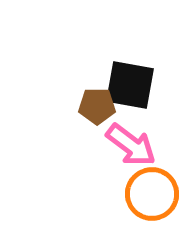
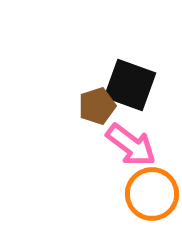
black square: rotated 10 degrees clockwise
brown pentagon: rotated 18 degrees counterclockwise
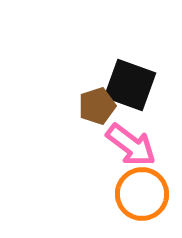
orange circle: moved 10 px left
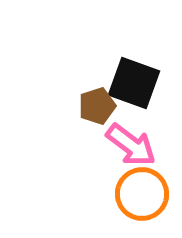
black square: moved 4 px right, 2 px up
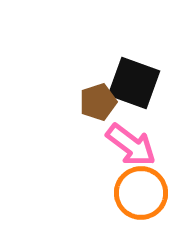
brown pentagon: moved 1 px right, 4 px up
orange circle: moved 1 px left, 1 px up
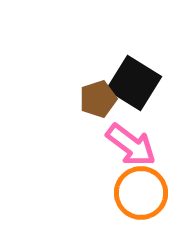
black square: rotated 12 degrees clockwise
brown pentagon: moved 3 px up
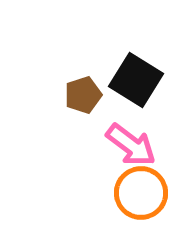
black square: moved 2 px right, 3 px up
brown pentagon: moved 15 px left, 4 px up
